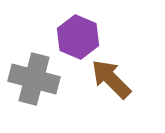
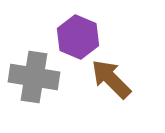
gray cross: moved 2 px up; rotated 6 degrees counterclockwise
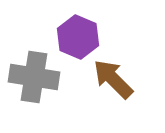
brown arrow: moved 2 px right
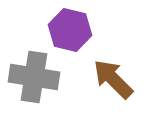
purple hexagon: moved 8 px left, 7 px up; rotated 9 degrees counterclockwise
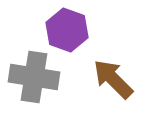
purple hexagon: moved 3 px left; rotated 6 degrees clockwise
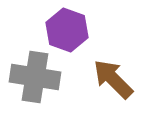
gray cross: moved 1 px right
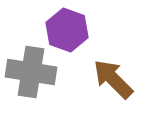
gray cross: moved 4 px left, 5 px up
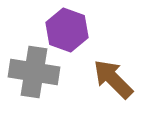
gray cross: moved 3 px right
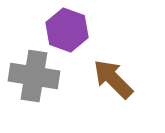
gray cross: moved 4 px down
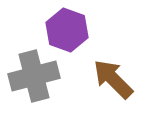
gray cross: rotated 24 degrees counterclockwise
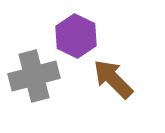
purple hexagon: moved 9 px right, 6 px down; rotated 6 degrees clockwise
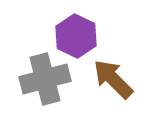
gray cross: moved 11 px right, 3 px down
